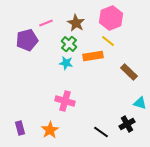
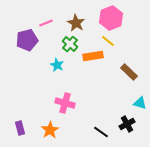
green cross: moved 1 px right
cyan star: moved 9 px left, 2 px down; rotated 16 degrees clockwise
pink cross: moved 2 px down
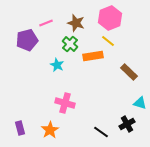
pink hexagon: moved 1 px left
brown star: rotated 12 degrees counterclockwise
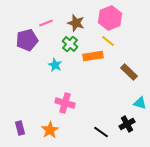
cyan star: moved 2 px left
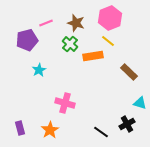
cyan star: moved 16 px left, 5 px down; rotated 16 degrees clockwise
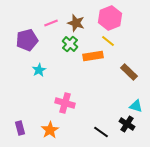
pink line: moved 5 px right
cyan triangle: moved 4 px left, 3 px down
black cross: rotated 28 degrees counterclockwise
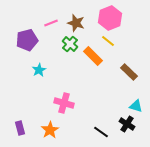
orange rectangle: rotated 54 degrees clockwise
pink cross: moved 1 px left
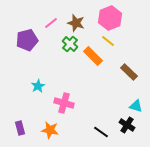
pink line: rotated 16 degrees counterclockwise
cyan star: moved 1 px left, 16 px down
black cross: moved 1 px down
orange star: rotated 30 degrees counterclockwise
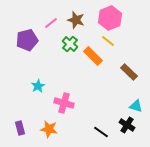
brown star: moved 3 px up
orange star: moved 1 px left, 1 px up
